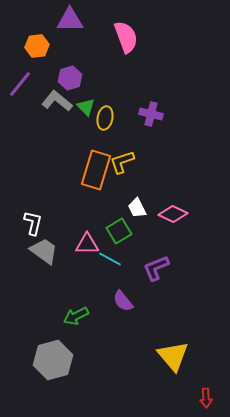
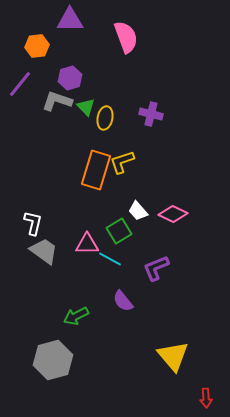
gray L-shape: rotated 20 degrees counterclockwise
white trapezoid: moved 1 px right, 3 px down; rotated 15 degrees counterclockwise
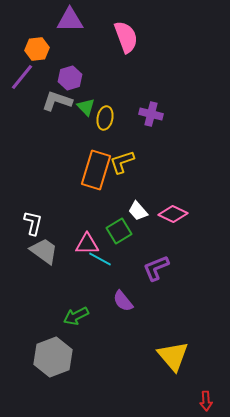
orange hexagon: moved 3 px down
purple line: moved 2 px right, 7 px up
cyan line: moved 10 px left
gray hexagon: moved 3 px up; rotated 6 degrees counterclockwise
red arrow: moved 3 px down
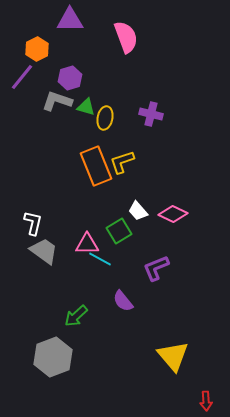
orange hexagon: rotated 20 degrees counterclockwise
green triangle: rotated 30 degrees counterclockwise
orange rectangle: moved 4 px up; rotated 39 degrees counterclockwise
green arrow: rotated 15 degrees counterclockwise
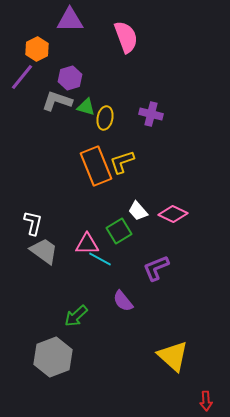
yellow triangle: rotated 8 degrees counterclockwise
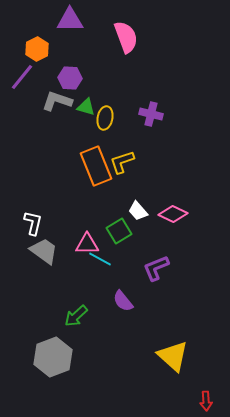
purple hexagon: rotated 20 degrees clockwise
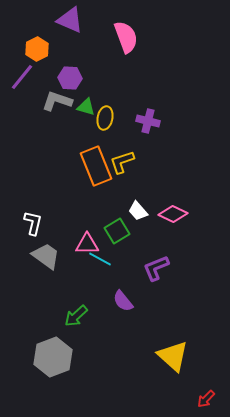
purple triangle: rotated 24 degrees clockwise
purple cross: moved 3 px left, 7 px down
green square: moved 2 px left
gray trapezoid: moved 2 px right, 5 px down
red arrow: moved 2 px up; rotated 48 degrees clockwise
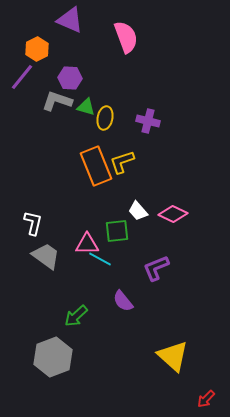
green square: rotated 25 degrees clockwise
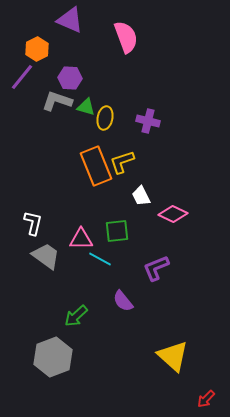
white trapezoid: moved 3 px right, 15 px up; rotated 15 degrees clockwise
pink triangle: moved 6 px left, 5 px up
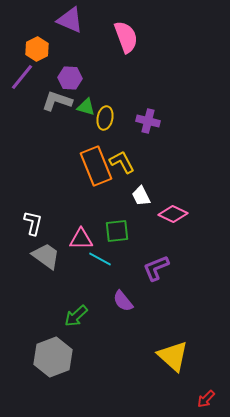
yellow L-shape: rotated 80 degrees clockwise
